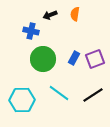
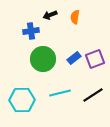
orange semicircle: moved 3 px down
blue cross: rotated 21 degrees counterclockwise
blue rectangle: rotated 24 degrees clockwise
cyan line: moved 1 px right; rotated 50 degrees counterclockwise
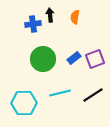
black arrow: rotated 104 degrees clockwise
blue cross: moved 2 px right, 7 px up
cyan hexagon: moved 2 px right, 3 px down
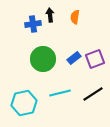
black line: moved 1 px up
cyan hexagon: rotated 10 degrees counterclockwise
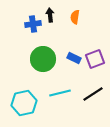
blue rectangle: rotated 64 degrees clockwise
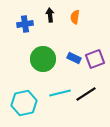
blue cross: moved 8 px left
black line: moved 7 px left
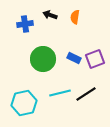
black arrow: rotated 64 degrees counterclockwise
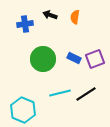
cyan hexagon: moved 1 px left, 7 px down; rotated 25 degrees counterclockwise
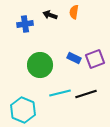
orange semicircle: moved 1 px left, 5 px up
green circle: moved 3 px left, 6 px down
black line: rotated 15 degrees clockwise
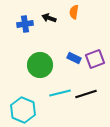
black arrow: moved 1 px left, 3 px down
